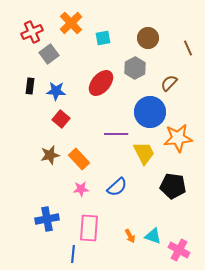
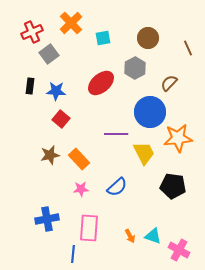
red ellipse: rotated 8 degrees clockwise
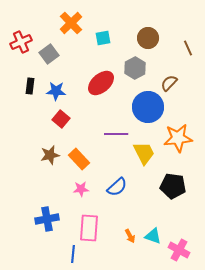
red cross: moved 11 px left, 10 px down
blue circle: moved 2 px left, 5 px up
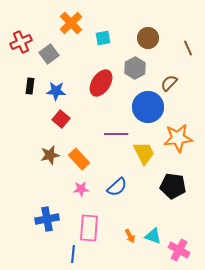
red ellipse: rotated 16 degrees counterclockwise
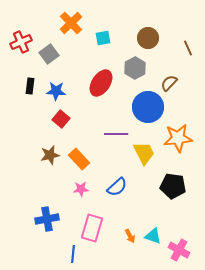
pink rectangle: moved 3 px right; rotated 12 degrees clockwise
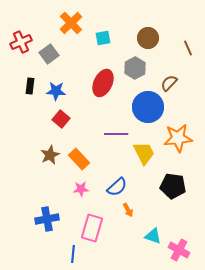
red ellipse: moved 2 px right; rotated 8 degrees counterclockwise
brown star: rotated 12 degrees counterclockwise
orange arrow: moved 2 px left, 26 px up
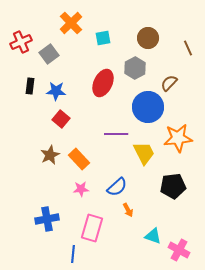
black pentagon: rotated 15 degrees counterclockwise
